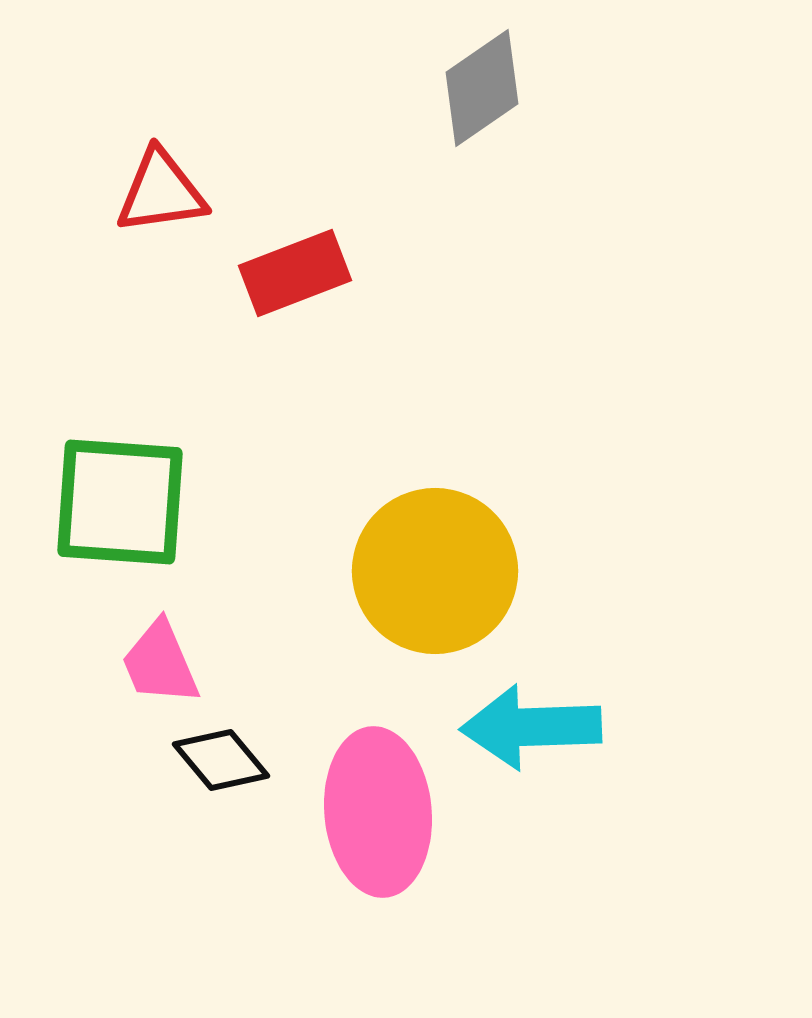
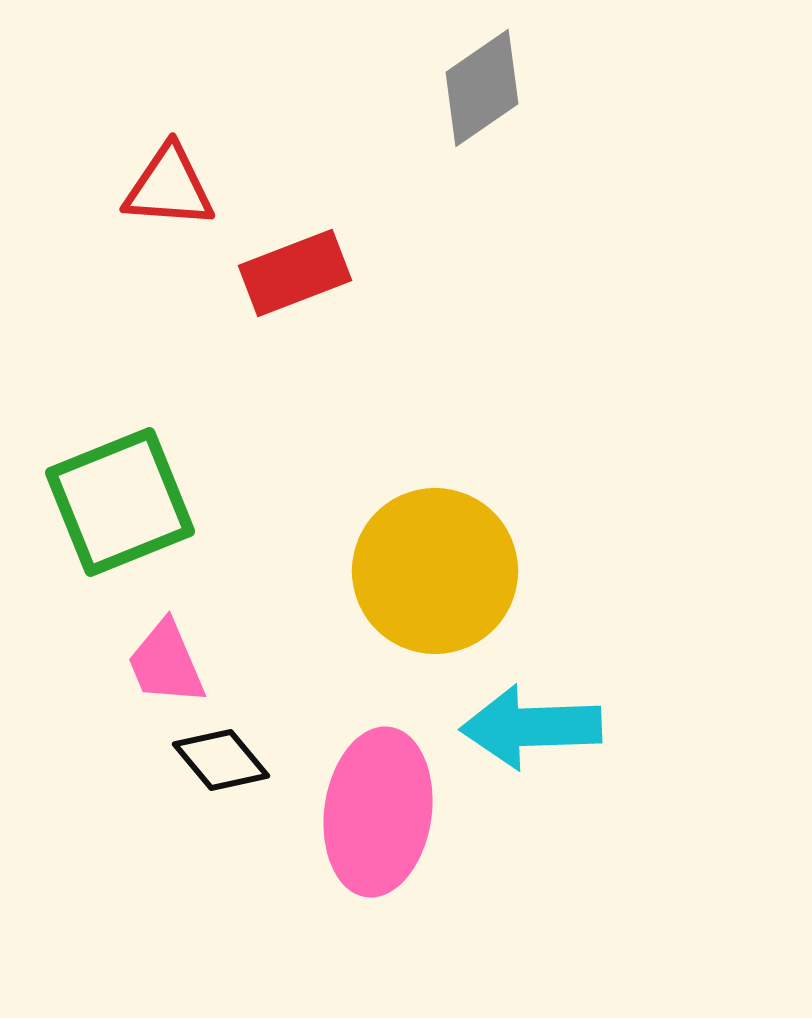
red triangle: moved 8 px right, 5 px up; rotated 12 degrees clockwise
green square: rotated 26 degrees counterclockwise
pink trapezoid: moved 6 px right
pink ellipse: rotated 13 degrees clockwise
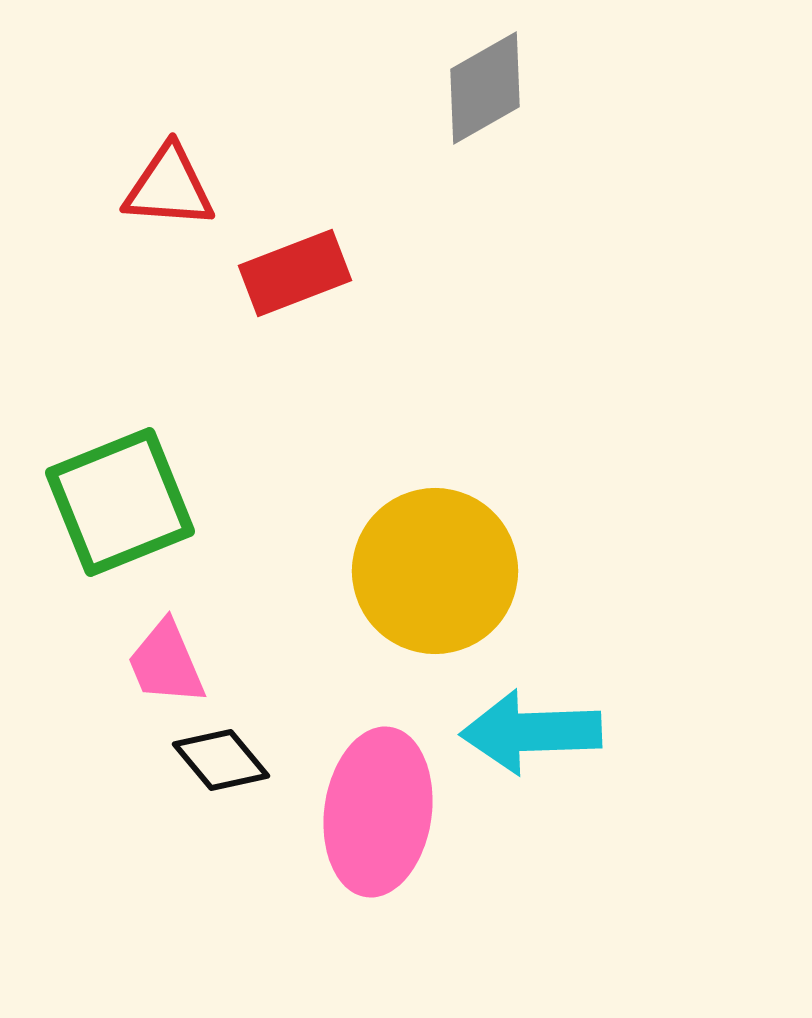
gray diamond: moved 3 px right; rotated 5 degrees clockwise
cyan arrow: moved 5 px down
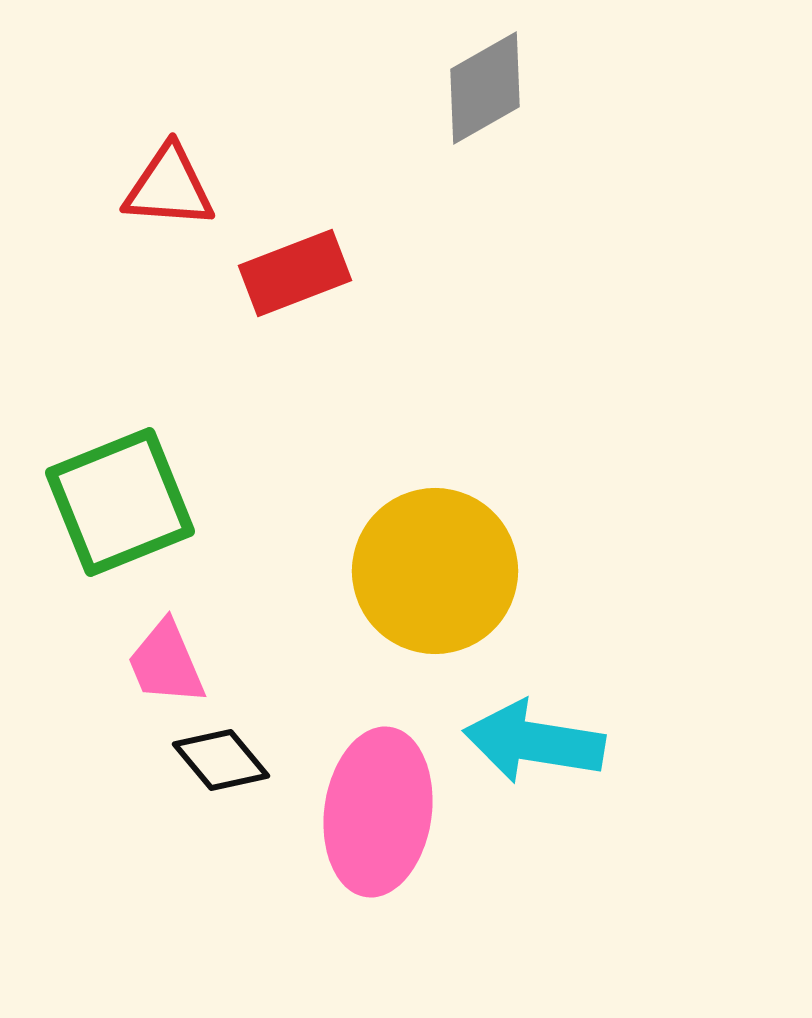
cyan arrow: moved 3 px right, 10 px down; rotated 11 degrees clockwise
